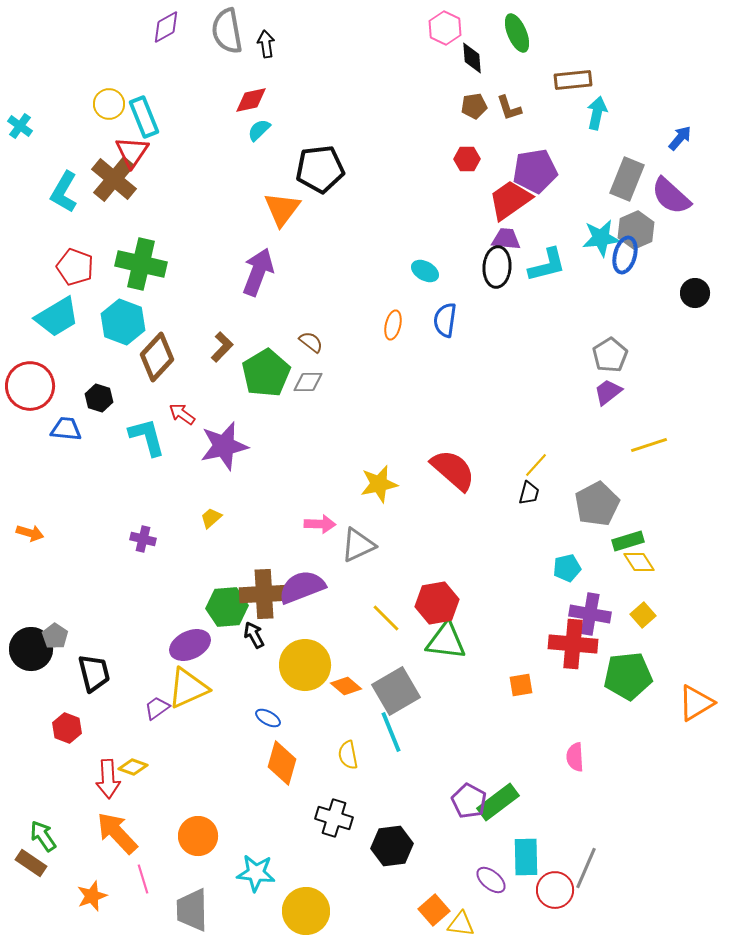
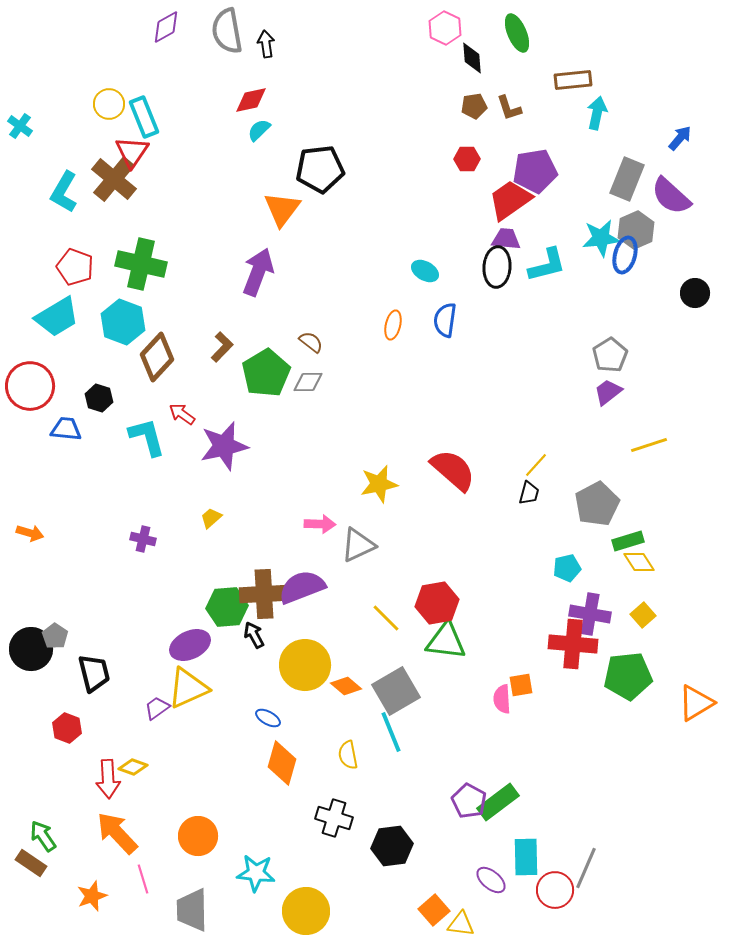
pink semicircle at (575, 757): moved 73 px left, 58 px up
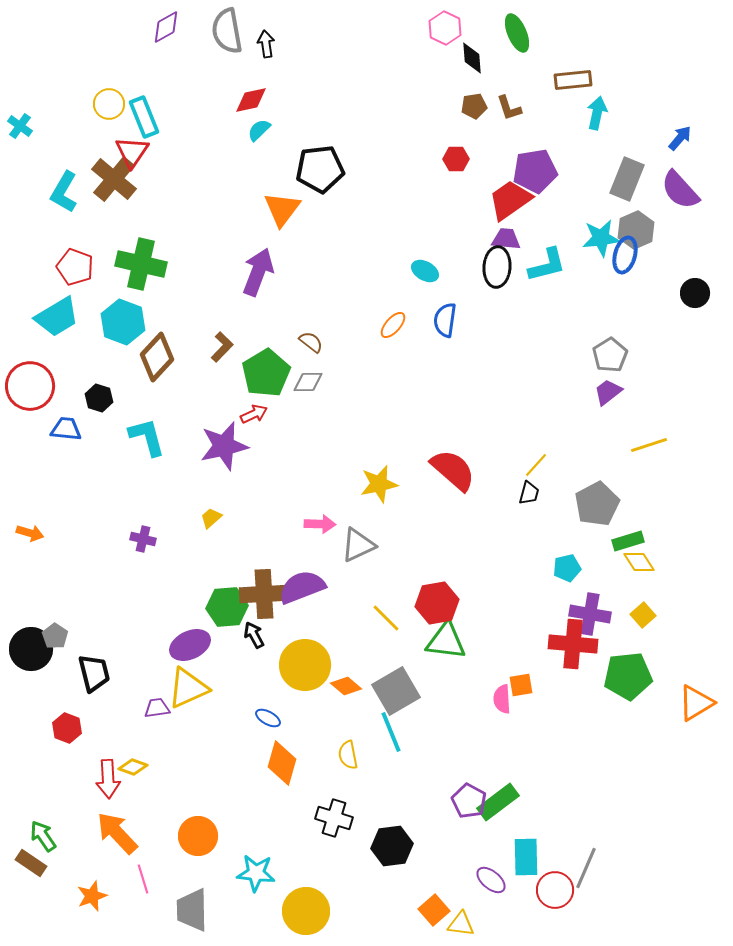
red hexagon at (467, 159): moved 11 px left
purple semicircle at (671, 196): moved 9 px right, 6 px up; rotated 6 degrees clockwise
orange ellipse at (393, 325): rotated 28 degrees clockwise
red arrow at (182, 414): moved 72 px right; rotated 120 degrees clockwise
purple trapezoid at (157, 708): rotated 28 degrees clockwise
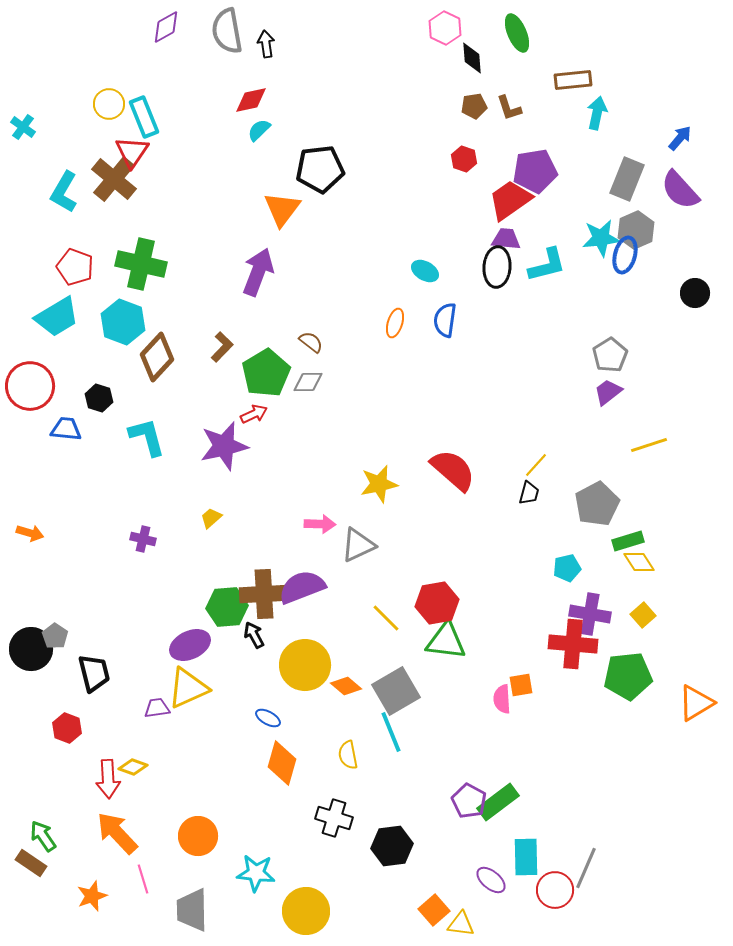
cyan cross at (20, 126): moved 3 px right, 1 px down
red hexagon at (456, 159): moved 8 px right; rotated 20 degrees clockwise
orange ellipse at (393, 325): moved 2 px right, 2 px up; rotated 24 degrees counterclockwise
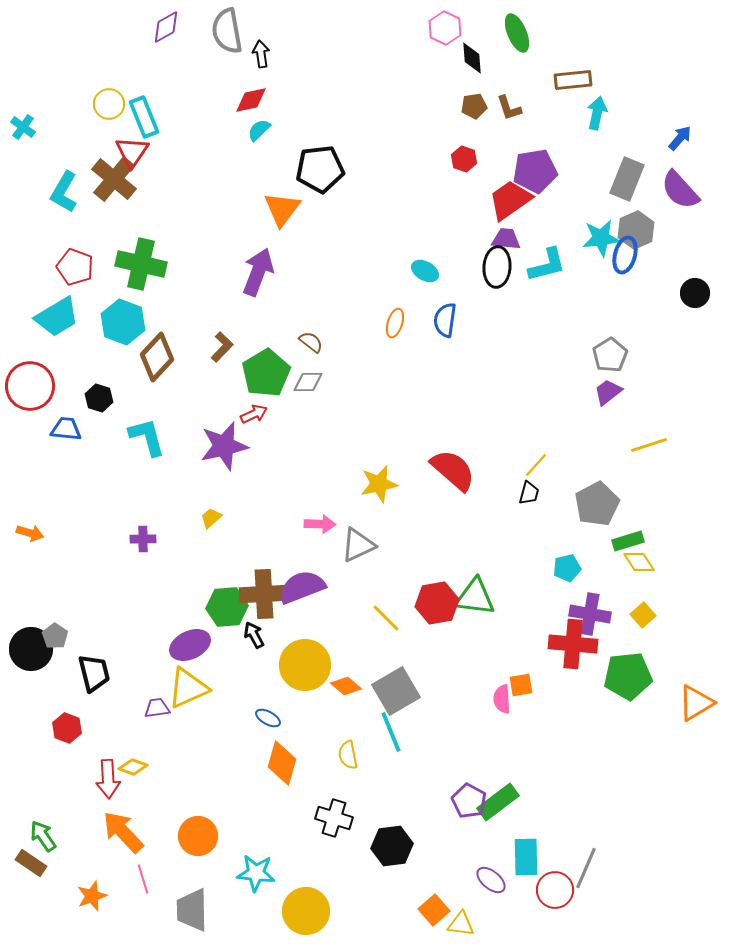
black arrow at (266, 44): moved 5 px left, 10 px down
purple cross at (143, 539): rotated 15 degrees counterclockwise
green triangle at (446, 641): moved 29 px right, 44 px up
orange arrow at (117, 833): moved 6 px right, 1 px up
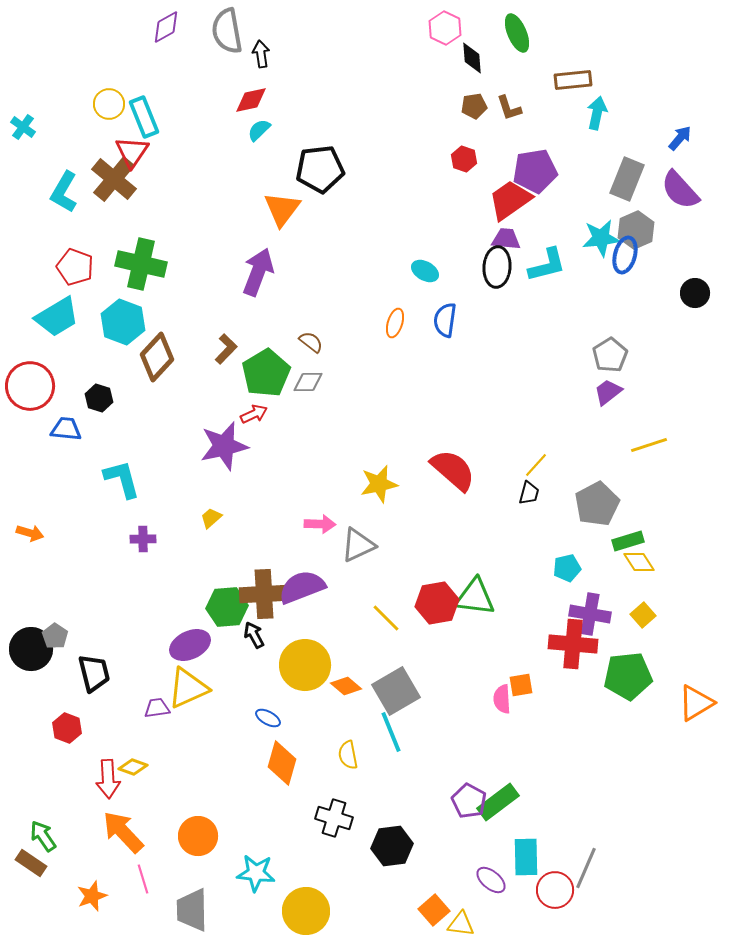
brown L-shape at (222, 347): moved 4 px right, 2 px down
cyan L-shape at (147, 437): moved 25 px left, 42 px down
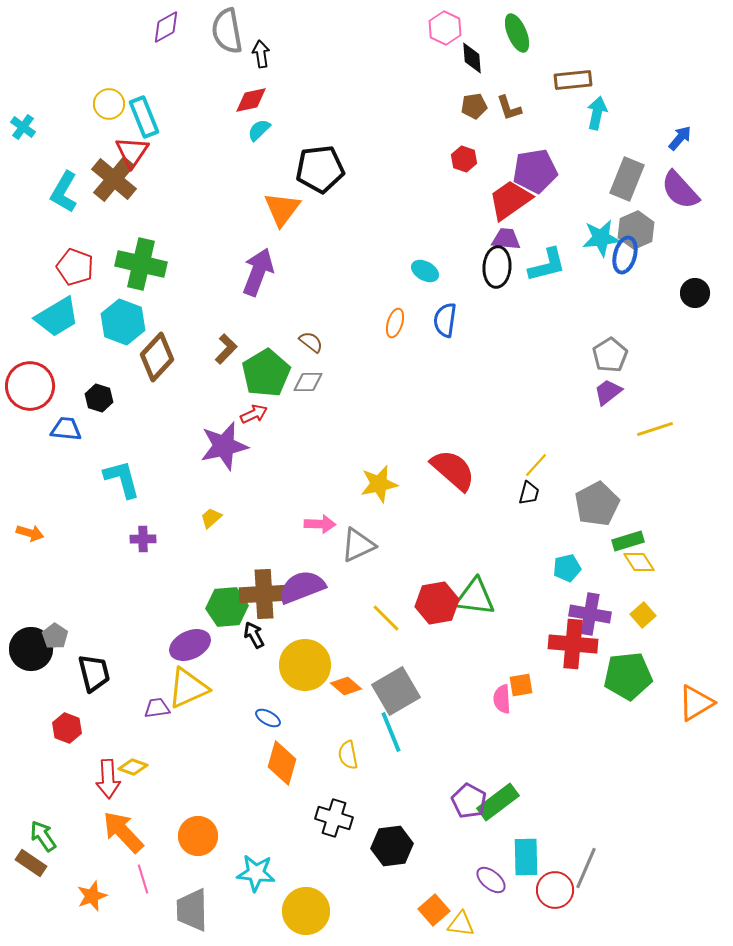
yellow line at (649, 445): moved 6 px right, 16 px up
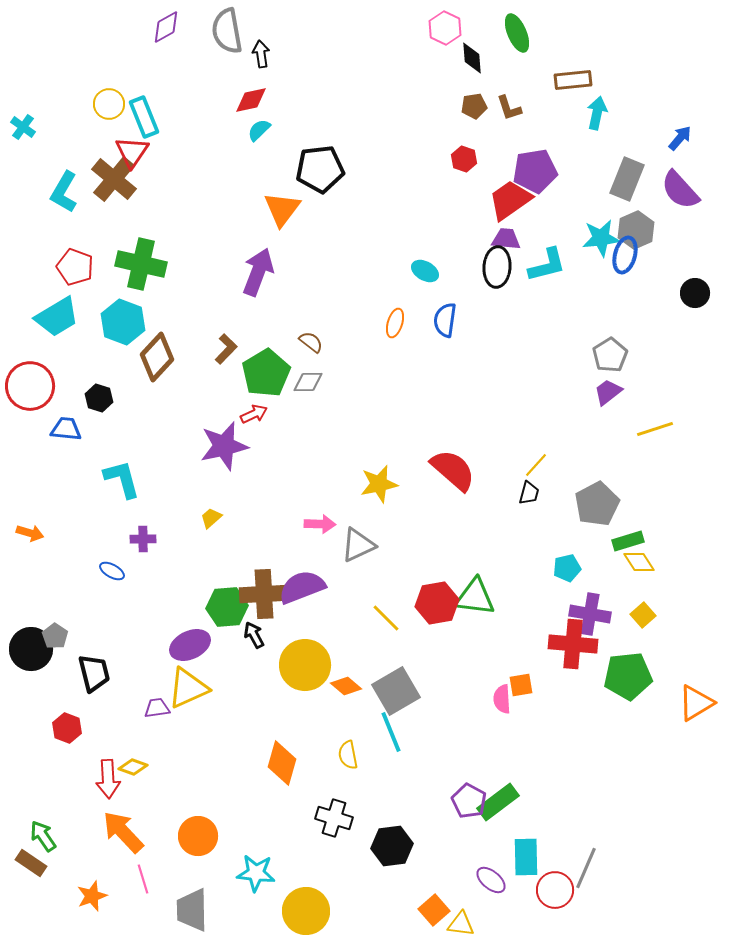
blue ellipse at (268, 718): moved 156 px left, 147 px up
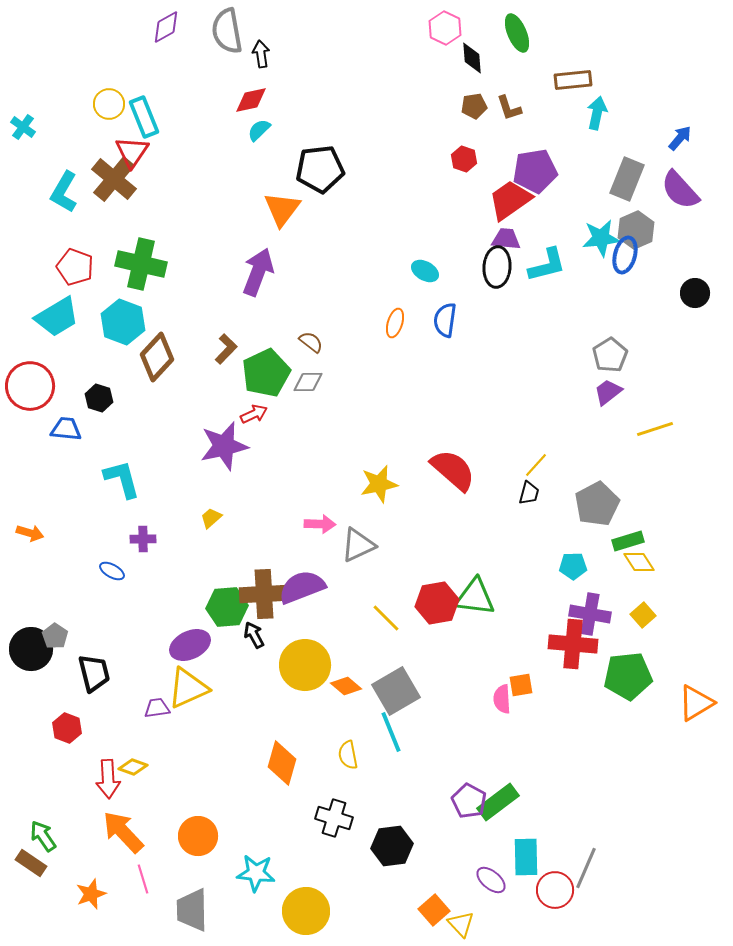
green pentagon at (266, 373): rotated 6 degrees clockwise
cyan pentagon at (567, 568): moved 6 px right, 2 px up; rotated 12 degrees clockwise
orange star at (92, 896): moved 1 px left, 2 px up
yellow triangle at (461, 924): rotated 40 degrees clockwise
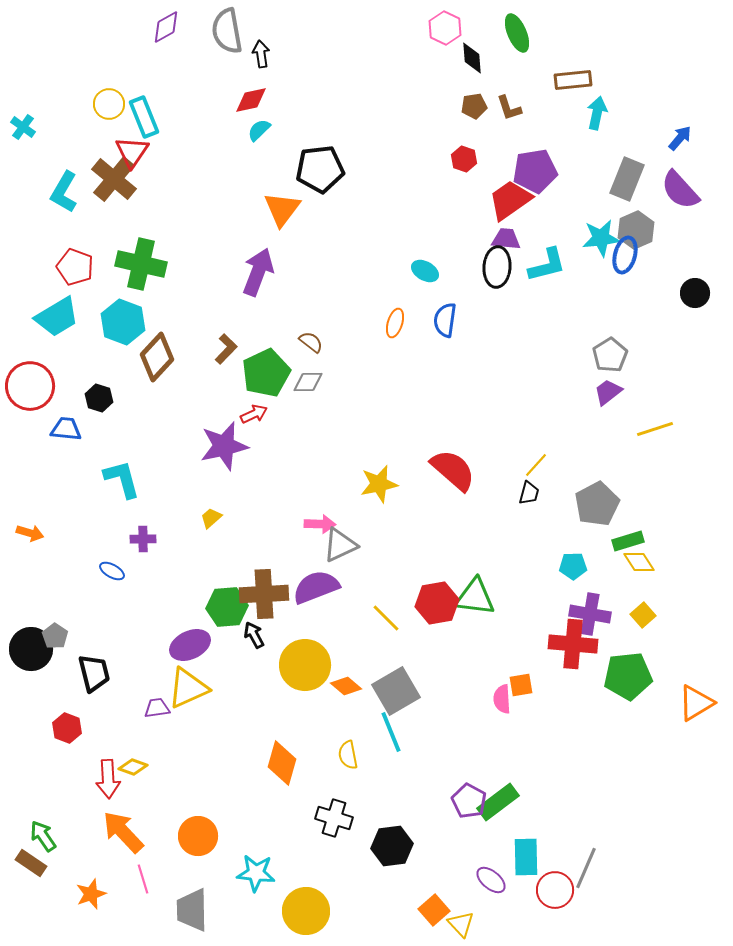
gray triangle at (358, 545): moved 18 px left
purple semicircle at (302, 587): moved 14 px right
